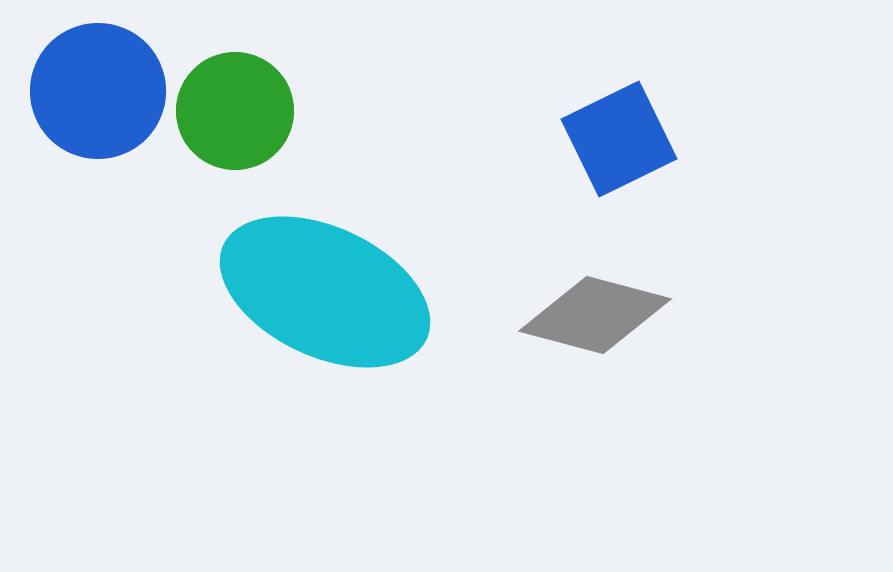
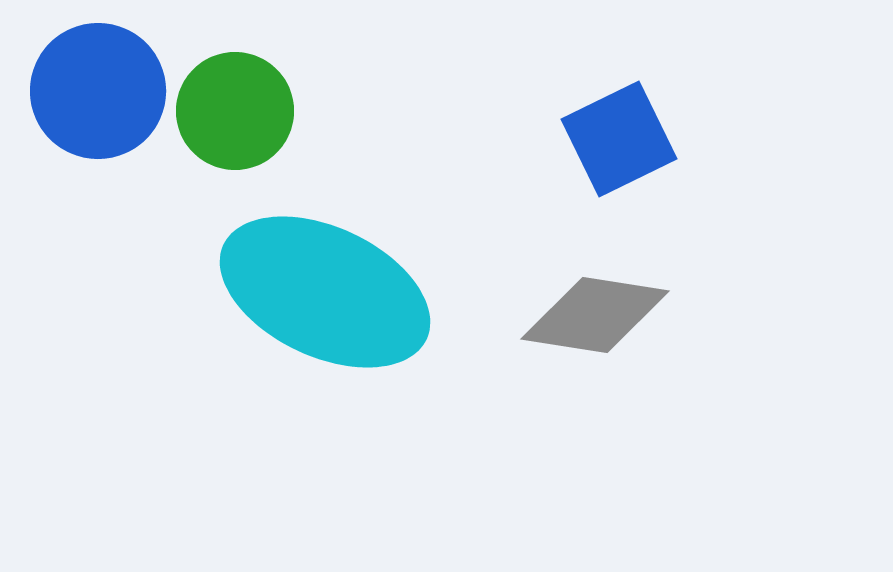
gray diamond: rotated 6 degrees counterclockwise
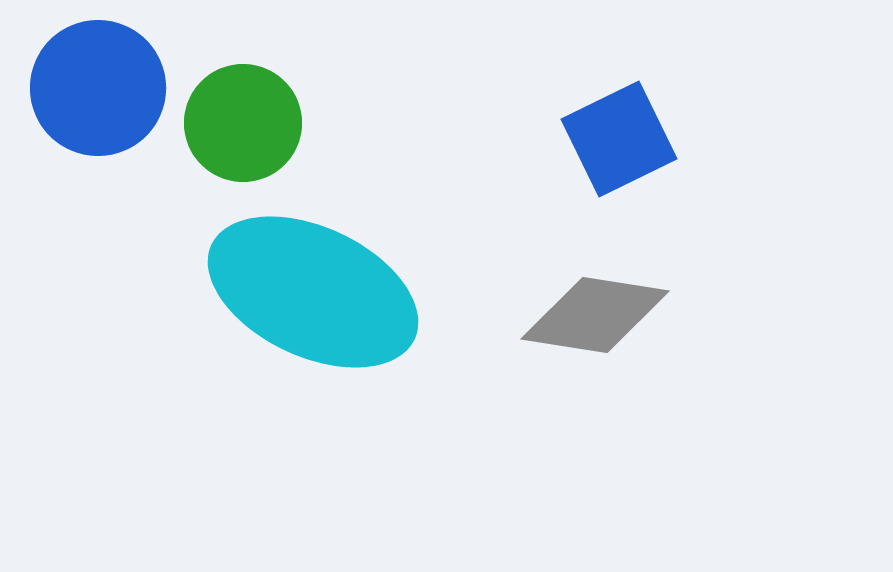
blue circle: moved 3 px up
green circle: moved 8 px right, 12 px down
cyan ellipse: moved 12 px left
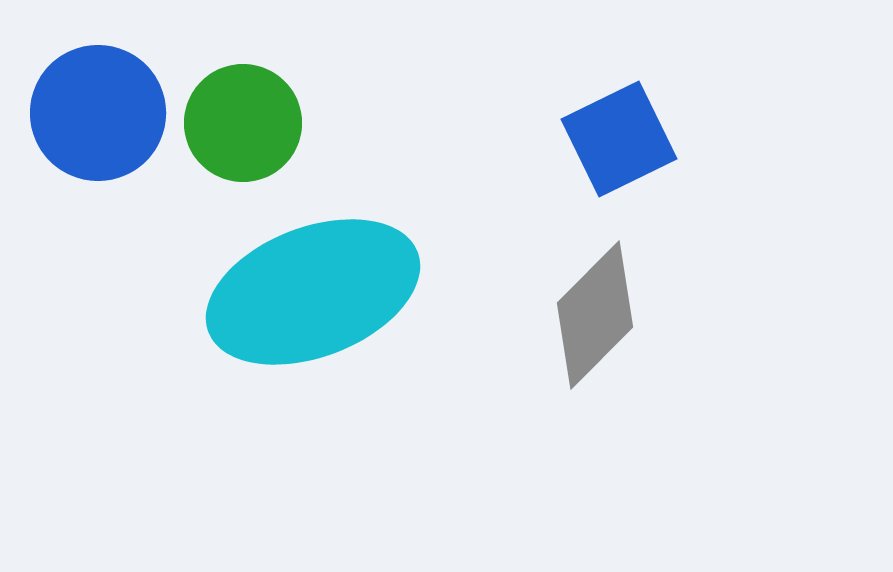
blue circle: moved 25 px down
cyan ellipse: rotated 46 degrees counterclockwise
gray diamond: rotated 54 degrees counterclockwise
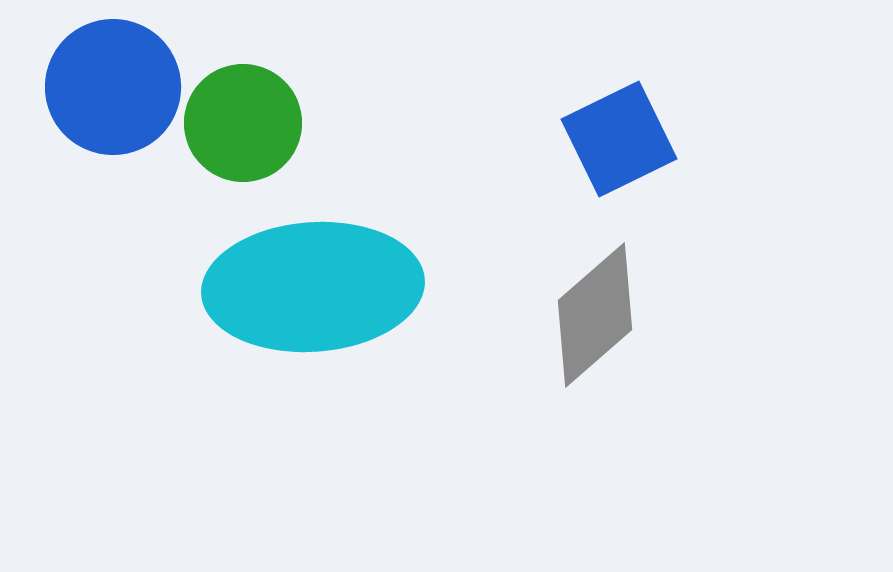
blue circle: moved 15 px right, 26 px up
cyan ellipse: moved 5 px up; rotated 17 degrees clockwise
gray diamond: rotated 4 degrees clockwise
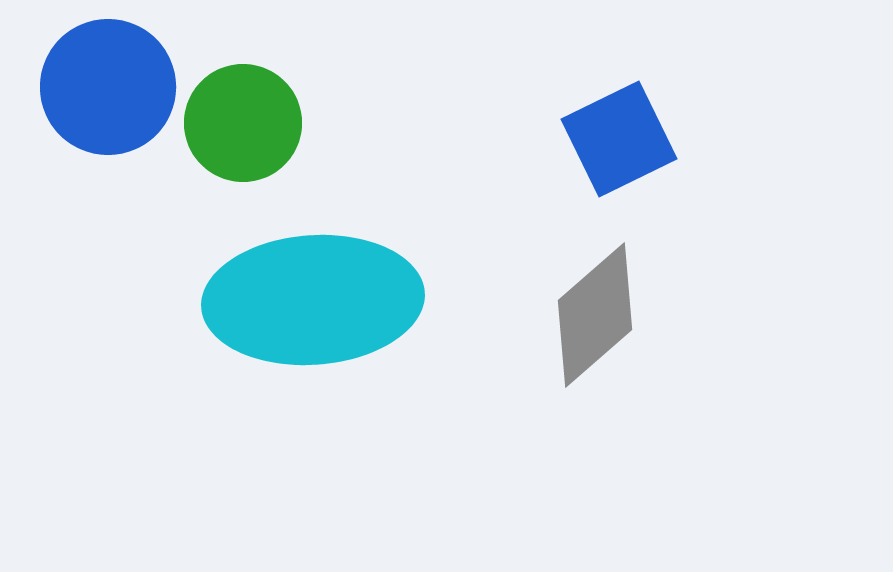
blue circle: moved 5 px left
cyan ellipse: moved 13 px down
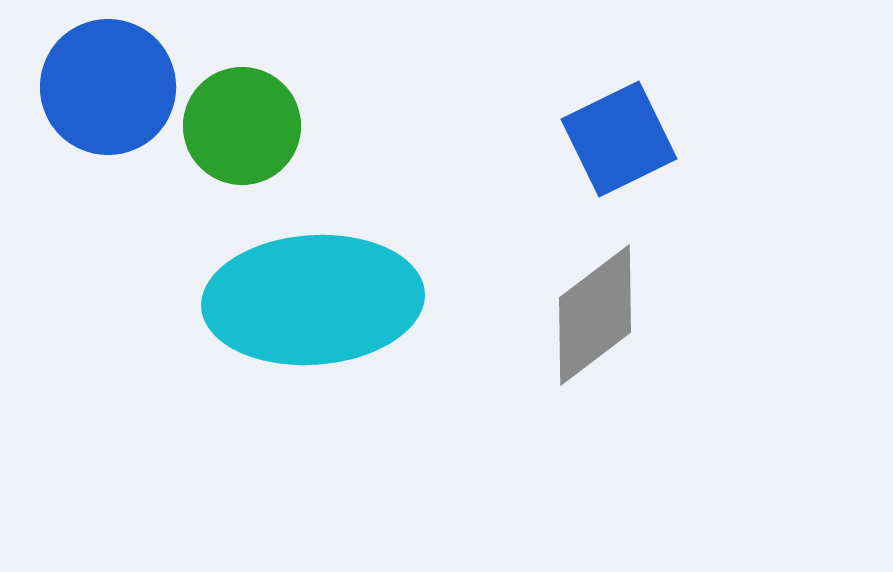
green circle: moved 1 px left, 3 px down
gray diamond: rotated 4 degrees clockwise
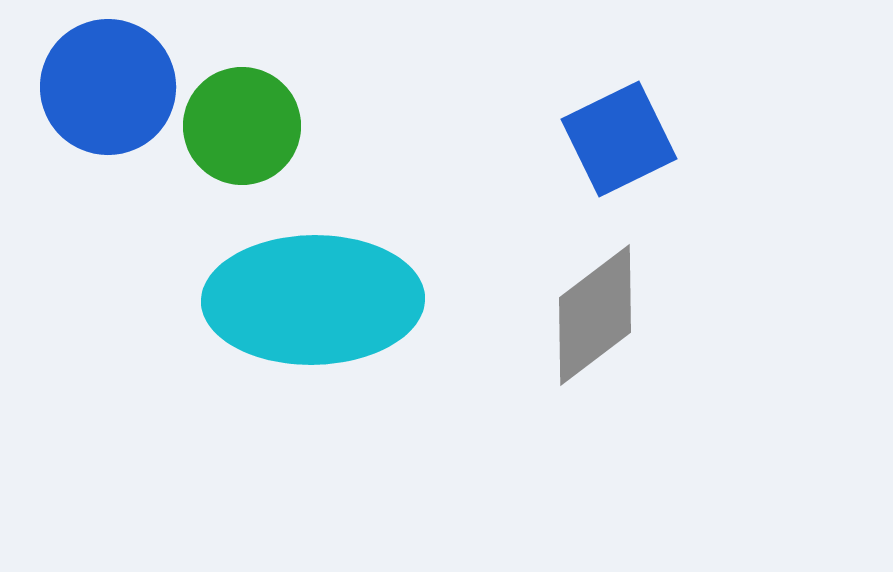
cyan ellipse: rotated 3 degrees clockwise
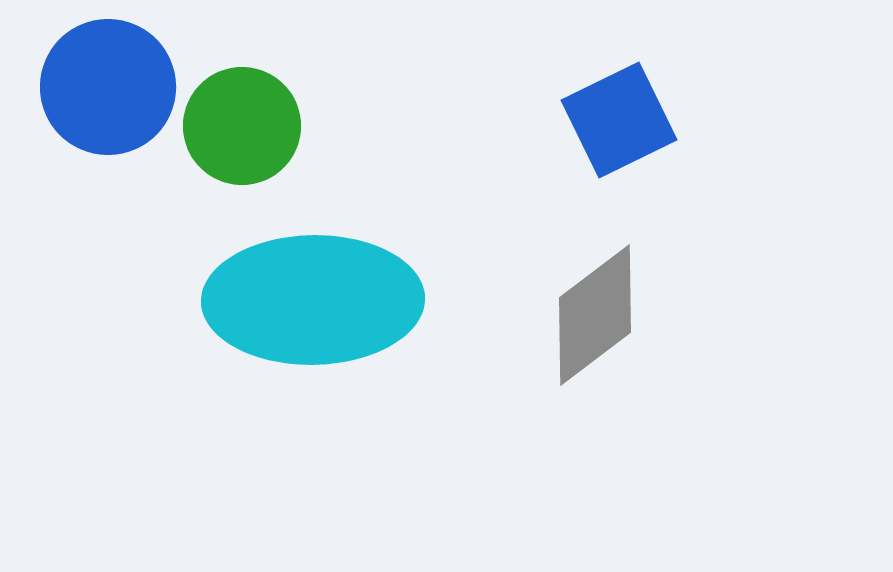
blue square: moved 19 px up
